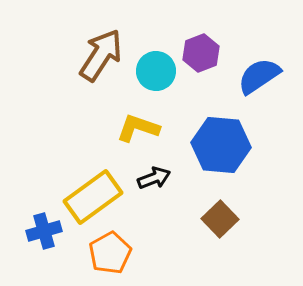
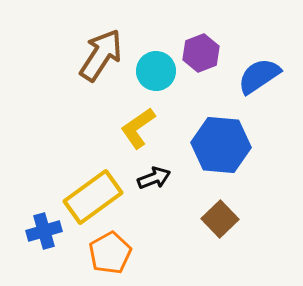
yellow L-shape: rotated 54 degrees counterclockwise
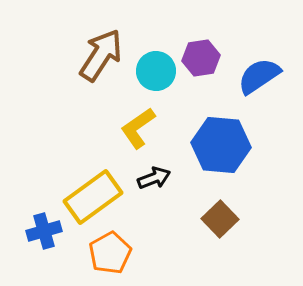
purple hexagon: moved 5 px down; rotated 12 degrees clockwise
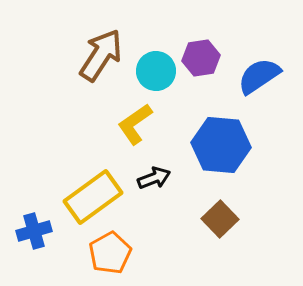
yellow L-shape: moved 3 px left, 4 px up
blue cross: moved 10 px left
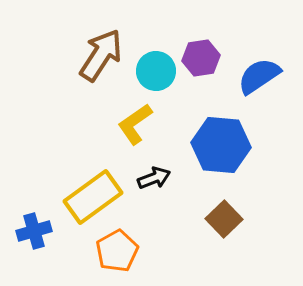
brown square: moved 4 px right
orange pentagon: moved 7 px right, 2 px up
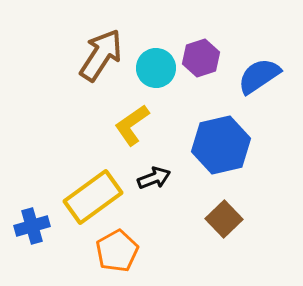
purple hexagon: rotated 9 degrees counterclockwise
cyan circle: moved 3 px up
yellow L-shape: moved 3 px left, 1 px down
blue hexagon: rotated 18 degrees counterclockwise
blue cross: moved 2 px left, 5 px up
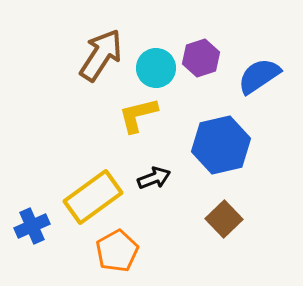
yellow L-shape: moved 6 px right, 10 px up; rotated 21 degrees clockwise
blue cross: rotated 8 degrees counterclockwise
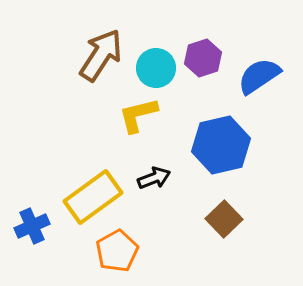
purple hexagon: moved 2 px right
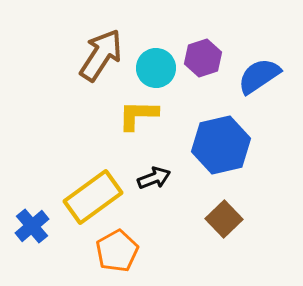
yellow L-shape: rotated 15 degrees clockwise
blue cross: rotated 16 degrees counterclockwise
